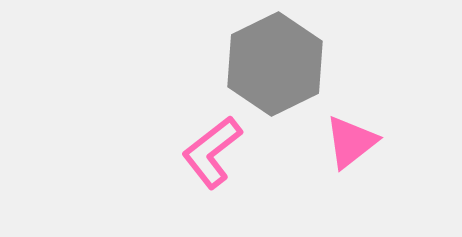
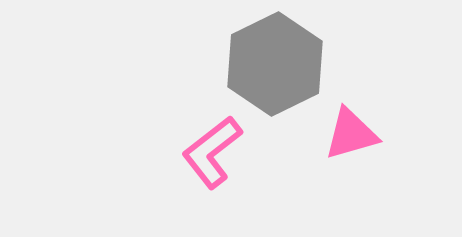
pink triangle: moved 8 px up; rotated 22 degrees clockwise
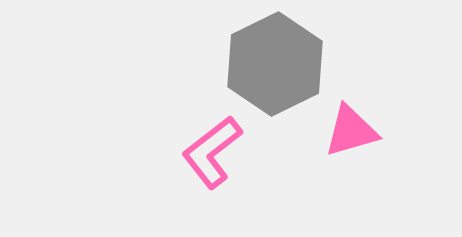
pink triangle: moved 3 px up
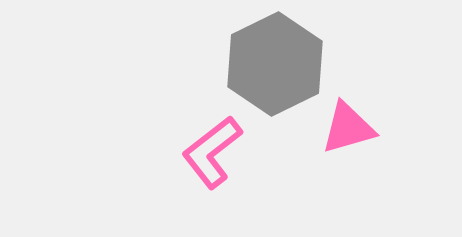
pink triangle: moved 3 px left, 3 px up
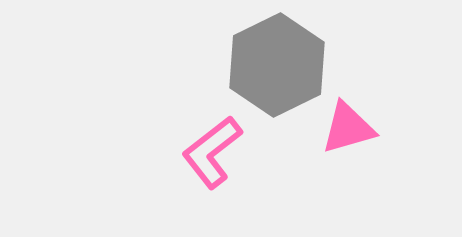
gray hexagon: moved 2 px right, 1 px down
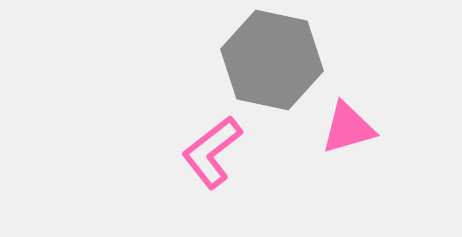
gray hexagon: moved 5 px left, 5 px up; rotated 22 degrees counterclockwise
